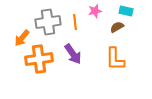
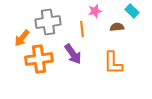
cyan rectangle: moved 6 px right; rotated 32 degrees clockwise
orange line: moved 7 px right, 7 px down
brown semicircle: rotated 24 degrees clockwise
orange L-shape: moved 2 px left, 4 px down
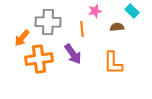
gray cross: rotated 10 degrees clockwise
